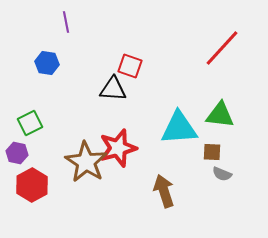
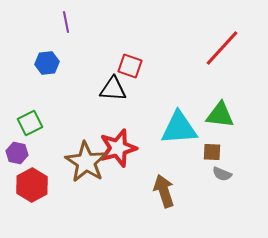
blue hexagon: rotated 15 degrees counterclockwise
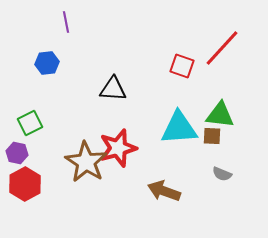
red square: moved 52 px right
brown square: moved 16 px up
red hexagon: moved 7 px left, 1 px up
brown arrow: rotated 52 degrees counterclockwise
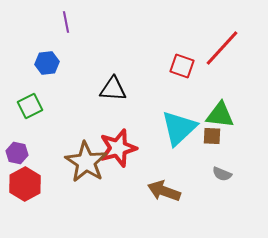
green square: moved 17 px up
cyan triangle: rotated 39 degrees counterclockwise
